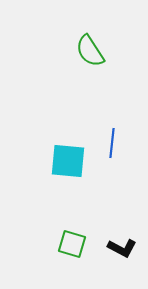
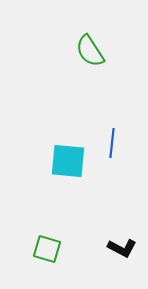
green square: moved 25 px left, 5 px down
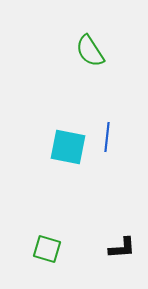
blue line: moved 5 px left, 6 px up
cyan square: moved 14 px up; rotated 6 degrees clockwise
black L-shape: rotated 32 degrees counterclockwise
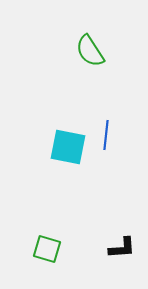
blue line: moved 1 px left, 2 px up
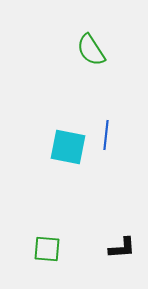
green semicircle: moved 1 px right, 1 px up
green square: rotated 12 degrees counterclockwise
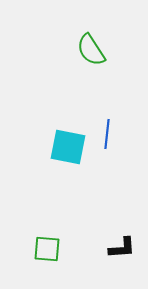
blue line: moved 1 px right, 1 px up
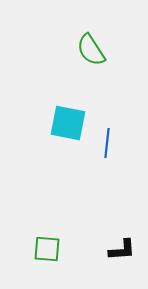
blue line: moved 9 px down
cyan square: moved 24 px up
black L-shape: moved 2 px down
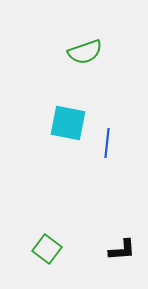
green semicircle: moved 6 px left, 2 px down; rotated 76 degrees counterclockwise
green square: rotated 32 degrees clockwise
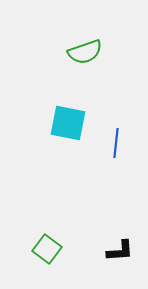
blue line: moved 9 px right
black L-shape: moved 2 px left, 1 px down
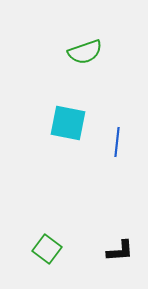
blue line: moved 1 px right, 1 px up
